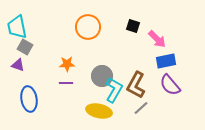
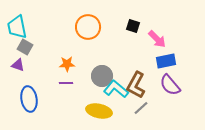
cyan L-shape: moved 2 px right, 1 px up; rotated 80 degrees counterclockwise
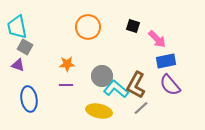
purple line: moved 2 px down
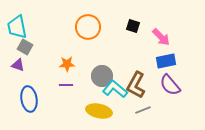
pink arrow: moved 4 px right, 2 px up
cyan L-shape: moved 1 px left
gray line: moved 2 px right, 2 px down; rotated 21 degrees clockwise
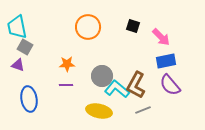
cyan L-shape: moved 2 px right
